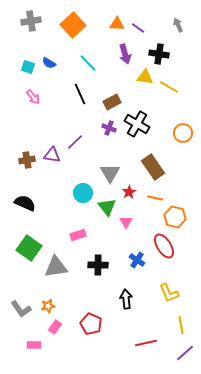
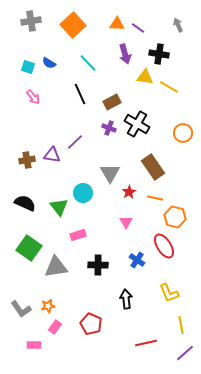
green triangle at (107, 207): moved 48 px left
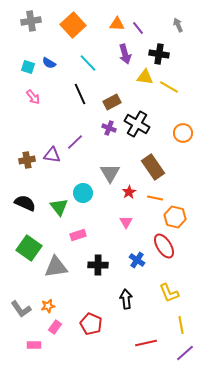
purple line at (138, 28): rotated 16 degrees clockwise
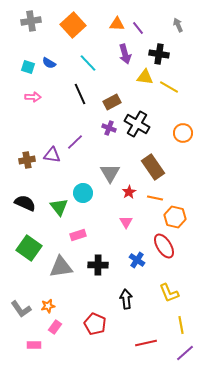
pink arrow at (33, 97): rotated 49 degrees counterclockwise
gray triangle at (56, 267): moved 5 px right
red pentagon at (91, 324): moved 4 px right
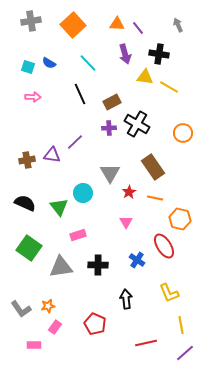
purple cross at (109, 128): rotated 24 degrees counterclockwise
orange hexagon at (175, 217): moved 5 px right, 2 px down
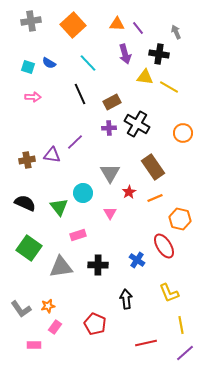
gray arrow at (178, 25): moved 2 px left, 7 px down
orange line at (155, 198): rotated 35 degrees counterclockwise
pink triangle at (126, 222): moved 16 px left, 9 px up
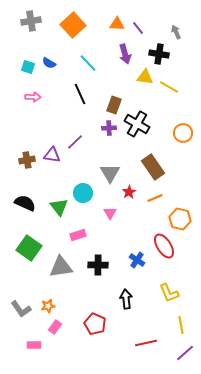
brown rectangle at (112, 102): moved 2 px right, 3 px down; rotated 42 degrees counterclockwise
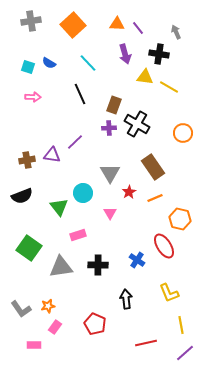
black semicircle at (25, 203): moved 3 px left, 7 px up; rotated 135 degrees clockwise
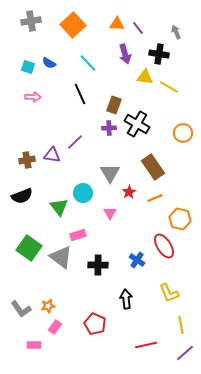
gray triangle at (61, 267): moved 10 px up; rotated 45 degrees clockwise
red line at (146, 343): moved 2 px down
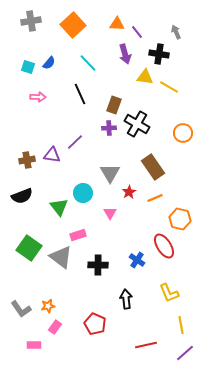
purple line at (138, 28): moved 1 px left, 4 px down
blue semicircle at (49, 63): rotated 80 degrees counterclockwise
pink arrow at (33, 97): moved 5 px right
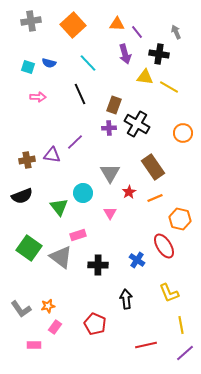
blue semicircle at (49, 63): rotated 64 degrees clockwise
